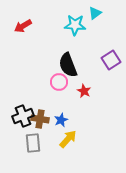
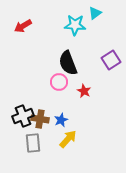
black semicircle: moved 2 px up
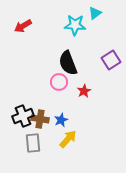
red star: rotated 16 degrees clockwise
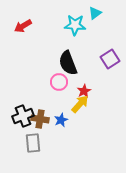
purple square: moved 1 px left, 1 px up
yellow arrow: moved 12 px right, 35 px up
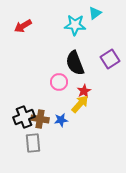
black semicircle: moved 7 px right
black cross: moved 1 px right, 1 px down
blue star: rotated 16 degrees clockwise
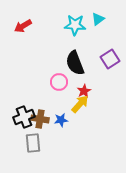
cyan triangle: moved 3 px right, 6 px down
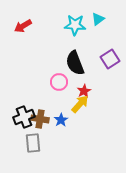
blue star: rotated 24 degrees counterclockwise
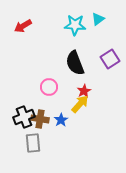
pink circle: moved 10 px left, 5 px down
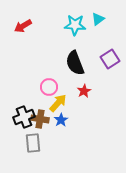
yellow arrow: moved 22 px left, 1 px up
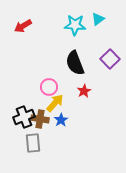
purple square: rotated 12 degrees counterclockwise
yellow arrow: moved 3 px left
